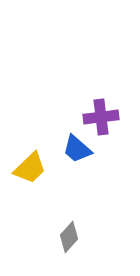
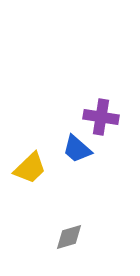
purple cross: rotated 16 degrees clockwise
gray diamond: rotated 32 degrees clockwise
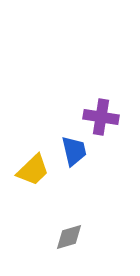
blue trapezoid: moved 3 px left, 2 px down; rotated 144 degrees counterclockwise
yellow trapezoid: moved 3 px right, 2 px down
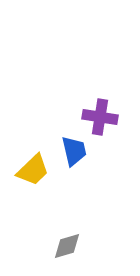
purple cross: moved 1 px left
gray diamond: moved 2 px left, 9 px down
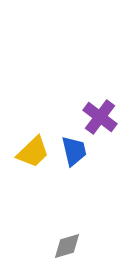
purple cross: rotated 28 degrees clockwise
yellow trapezoid: moved 18 px up
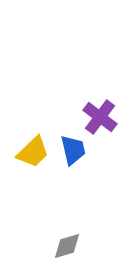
blue trapezoid: moved 1 px left, 1 px up
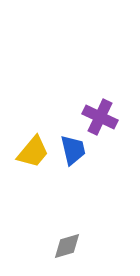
purple cross: rotated 12 degrees counterclockwise
yellow trapezoid: rotated 6 degrees counterclockwise
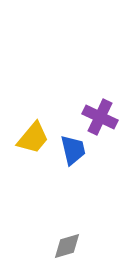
yellow trapezoid: moved 14 px up
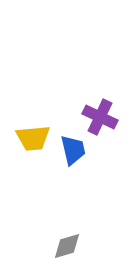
yellow trapezoid: rotated 45 degrees clockwise
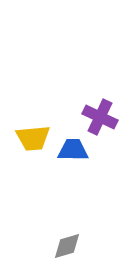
blue trapezoid: rotated 76 degrees counterclockwise
